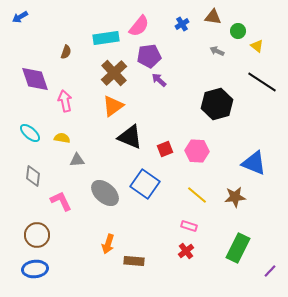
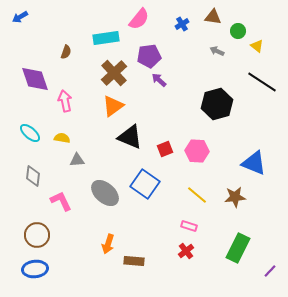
pink semicircle: moved 7 px up
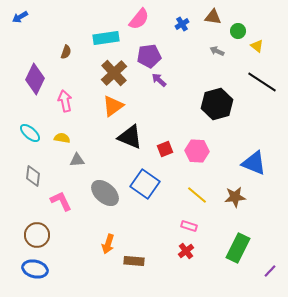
purple diamond: rotated 44 degrees clockwise
blue ellipse: rotated 20 degrees clockwise
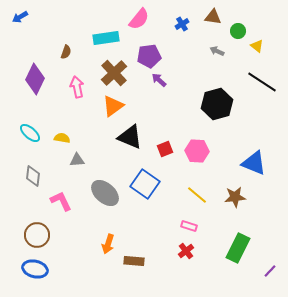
pink arrow: moved 12 px right, 14 px up
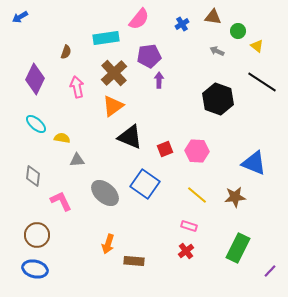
purple arrow: rotated 49 degrees clockwise
black hexagon: moved 1 px right, 5 px up; rotated 24 degrees counterclockwise
cyan ellipse: moved 6 px right, 9 px up
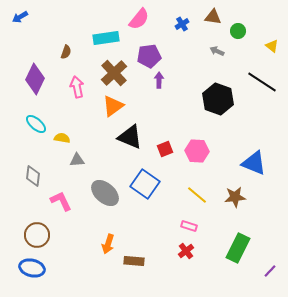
yellow triangle: moved 15 px right
blue ellipse: moved 3 px left, 1 px up
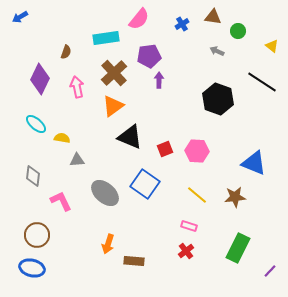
purple diamond: moved 5 px right
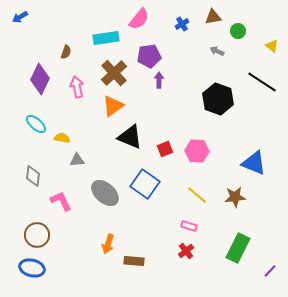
brown triangle: rotated 18 degrees counterclockwise
